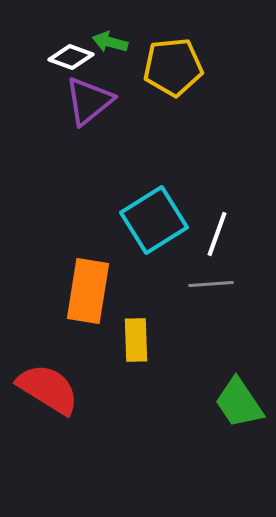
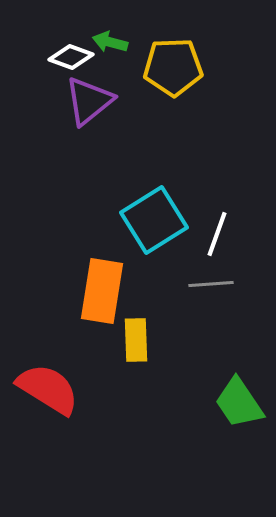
yellow pentagon: rotated 4 degrees clockwise
orange rectangle: moved 14 px right
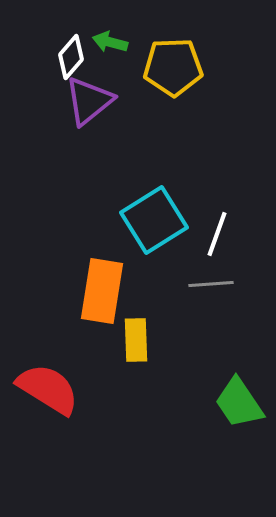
white diamond: rotated 69 degrees counterclockwise
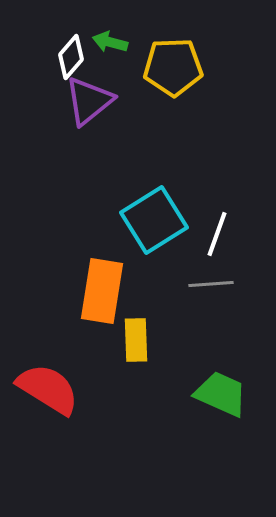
green trapezoid: moved 18 px left, 9 px up; rotated 148 degrees clockwise
